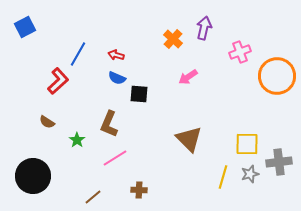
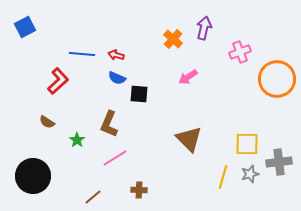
blue line: moved 4 px right; rotated 65 degrees clockwise
orange circle: moved 3 px down
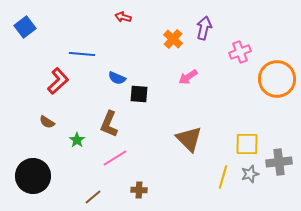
blue square: rotated 10 degrees counterclockwise
red arrow: moved 7 px right, 38 px up
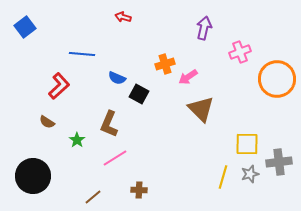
orange cross: moved 8 px left, 25 px down; rotated 30 degrees clockwise
red L-shape: moved 1 px right, 5 px down
black square: rotated 24 degrees clockwise
brown triangle: moved 12 px right, 30 px up
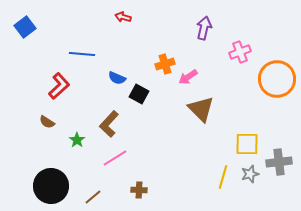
brown L-shape: rotated 20 degrees clockwise
black circle: moved 18 px right, 10 px down
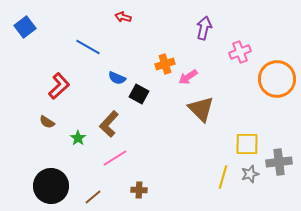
blue line: moved 6 px right, 7 px up; rotated 25 degrees clockwise
green star: moved 1 px right, 2 px up
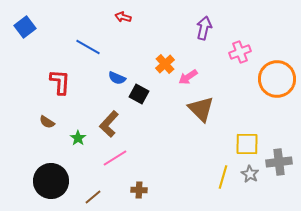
orange cross: rotated 24 degrees counterclockwise
red L-shape: moved 1 px right, 4 px up; rotated 44 degrees counterclockwise
gray star: rotated 24 degrees counterclockwise
black circle: moved 5 px up
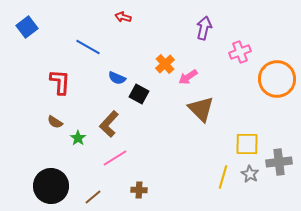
blue square: moved 2 px right
brown semicircle: moved 8 px right
black circle: moved 5 px down
